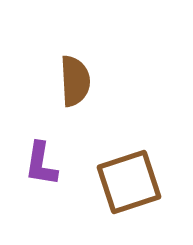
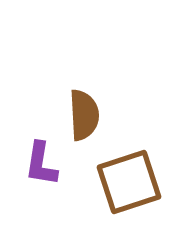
brown semicircle: moved 9 px right, 34 px down
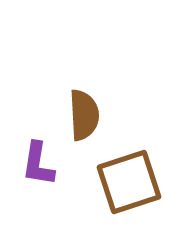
purple L-shape: moved 3 px left
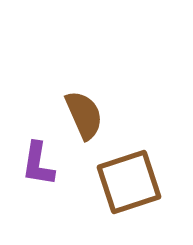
brown semicircle: rotated 21 degrees counterclockwise
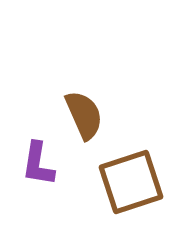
brown square: moved 2 px right
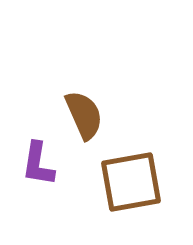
brown square: rotated 8 degrees clockwise
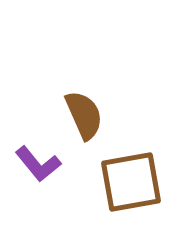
purple L-shape: rotated 48 degrees counterclockwise
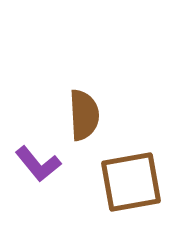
brown semicircle: rotated 21 degrees clockwise
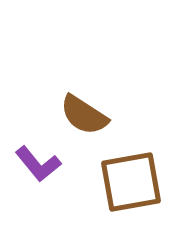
brown semicircle: rotated 126 degrees clockwise
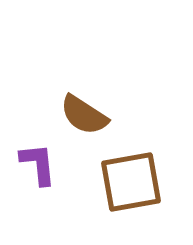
purple L-shape: rotated 147 degrees counterclockwise
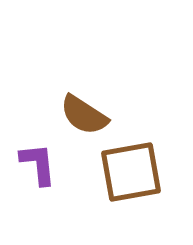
brown square: moved 10 px up
